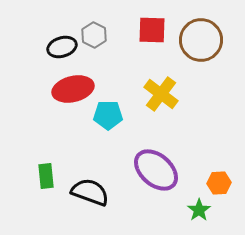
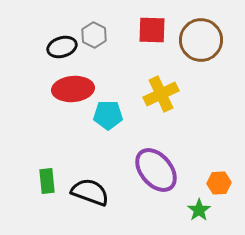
red ellipse: rotated 9 degrees clockwise
yellow cross: rotated 28 degrees clockwise
purple ellipse: rotated 9 degrees clockwise
green rectangle: moved 1 px right, 5 px down
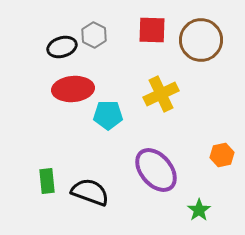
orange hexagon: moved 3 px right, 28 px up; rotated 10 degrees counterclockwise
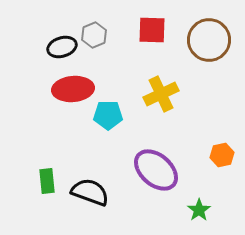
gray hexagon: rotated 10 degrees clockwise
brown circle: moved 8 px right
purple ellipse: rotated 9 degrees counterclockwise
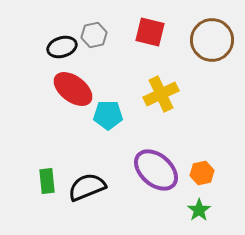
red square: moved 2 px left, 2 px down; rotated 12 degrees clockwise
gray hexagon: rotated 10 degrees clockwise
brown circle: moved 3 px right
red ellipse: rotated 42 degrees clockwise
orange hexagon: moved 20 px left, 18 px down
black semicircle: moved 3 px left, 5 px up; rotated 42 degrees counterclockwise
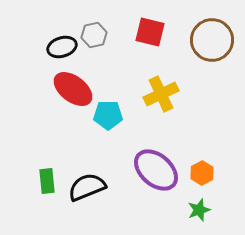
orange hexagon: rotated 15 degrees counterclockwise
green star: rotated 15 degrees clockwise
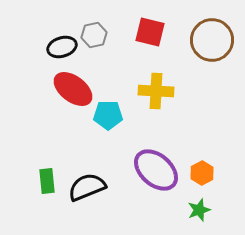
yellow cross: moved 5 px left, 3 px up; rotated 28 degrees clockwise
